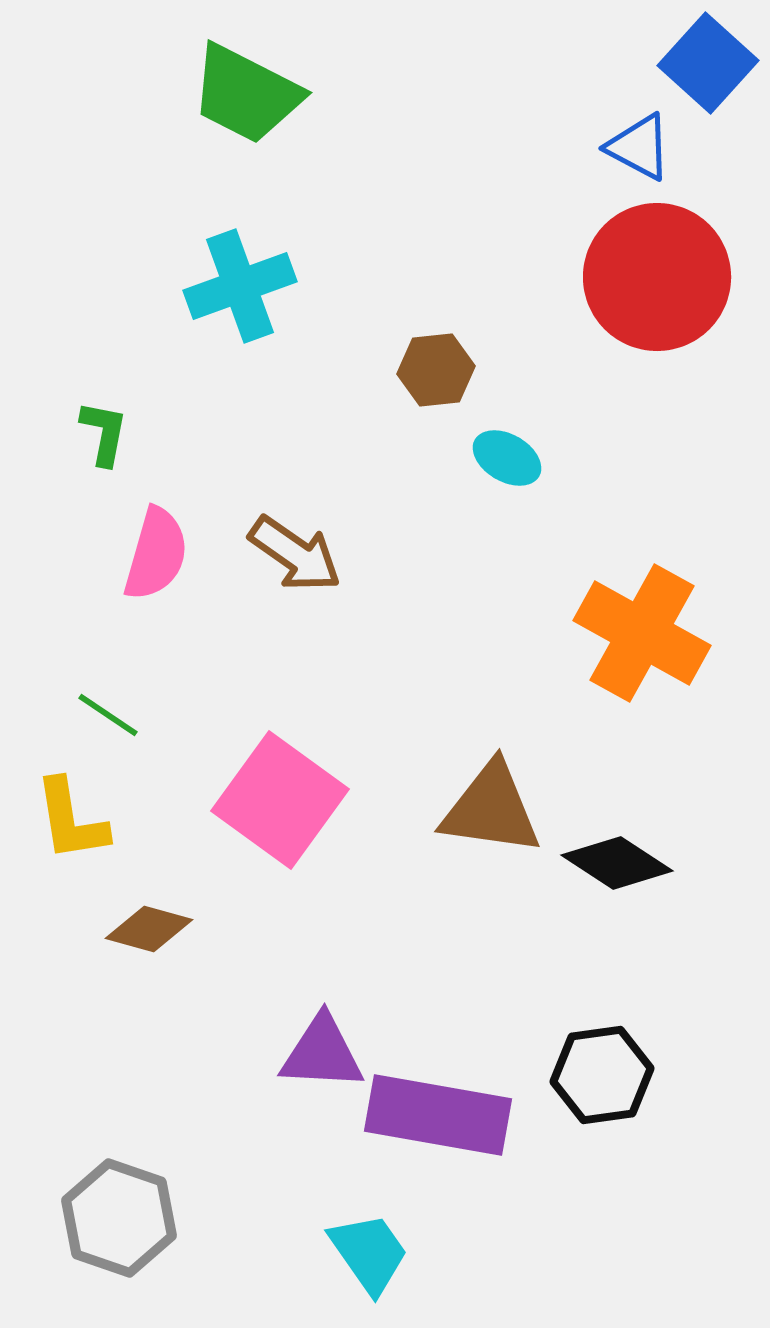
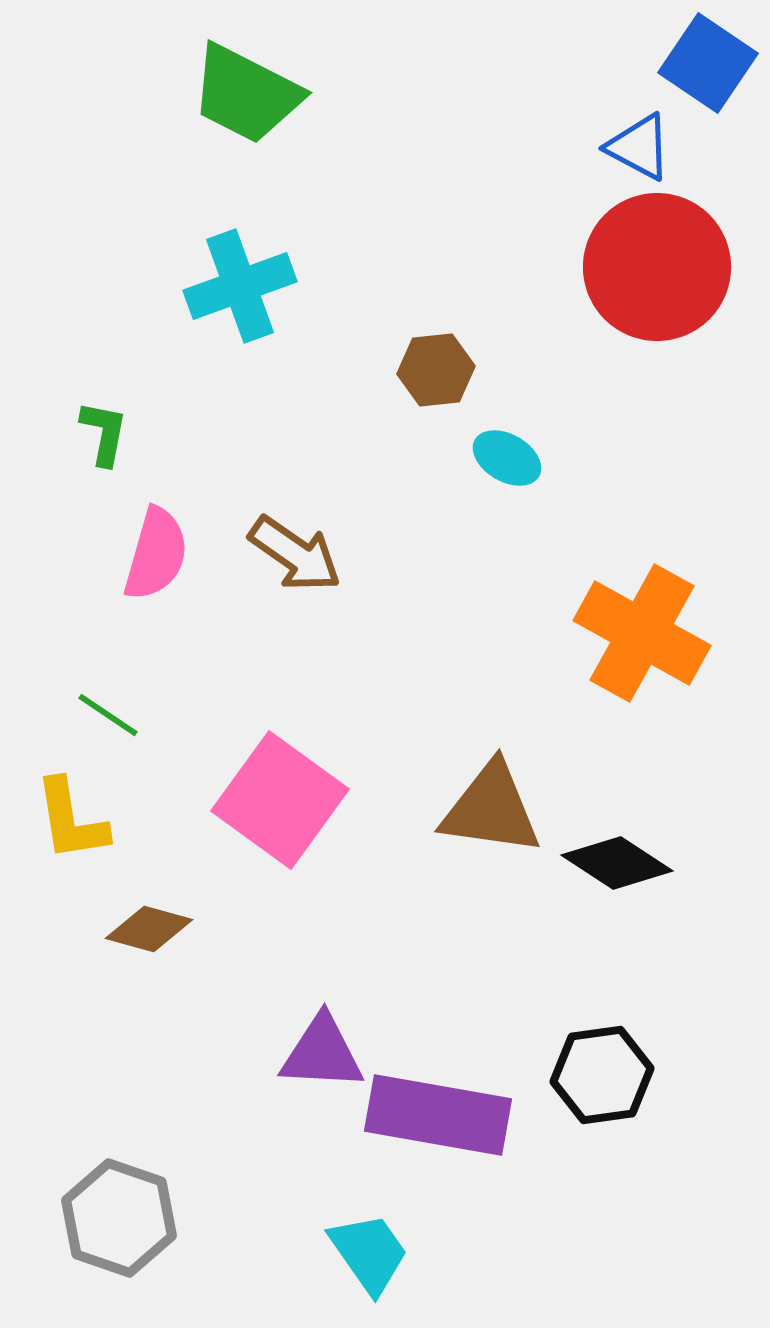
blue square: rotated 8 degrees counterclockwise
red circle: moved 10 px up
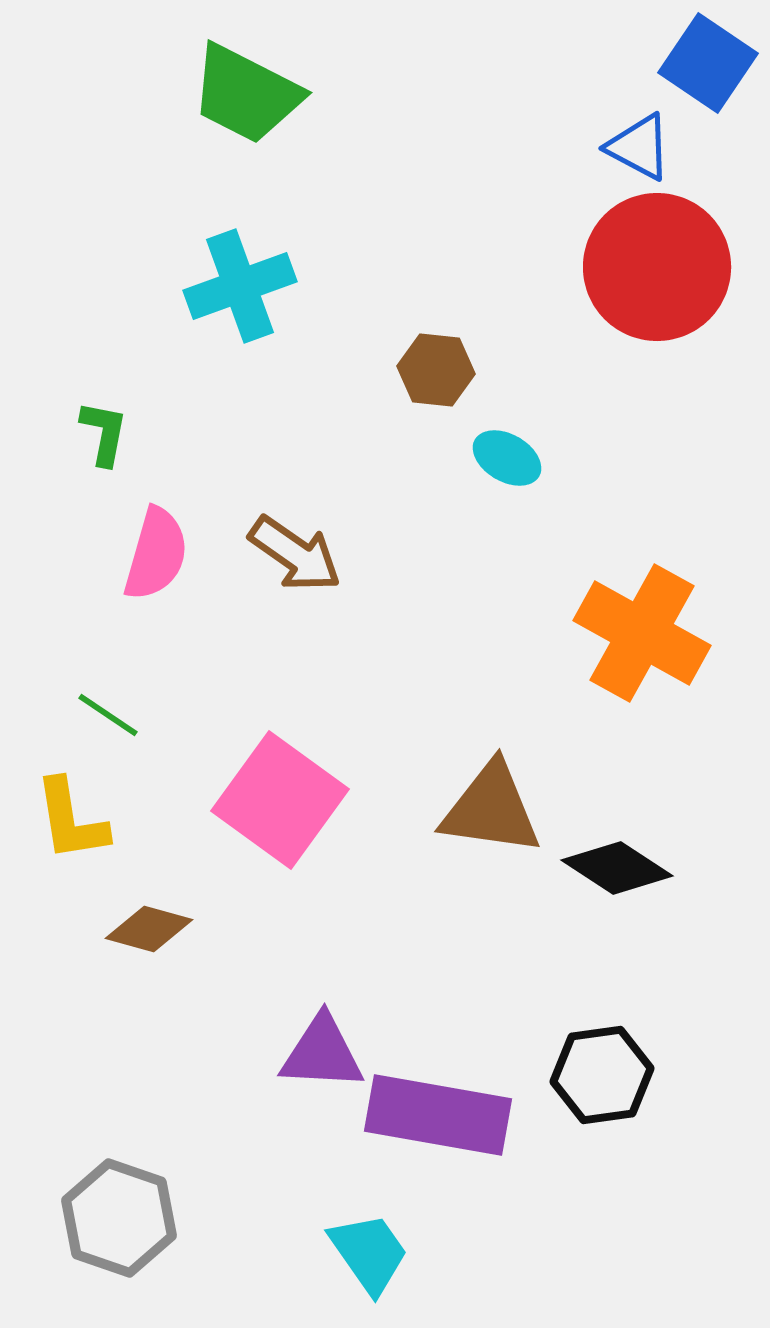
brown hexagon: rotated 12 degrees clockwise
black diamond: moved 5 px down
